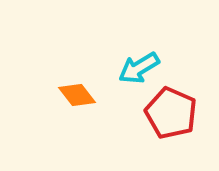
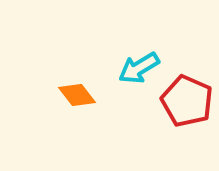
red pentagon: moved 16 px right, 12 px up
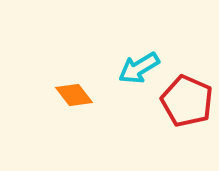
orange diamond: moved 3 px left
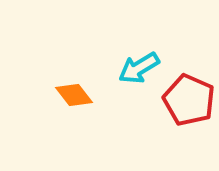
red pentagon: moved 2 px right, 1 px up
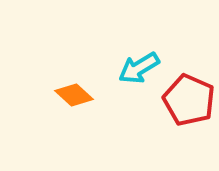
orange diamond: rotated 9 degrees counterclockwise
